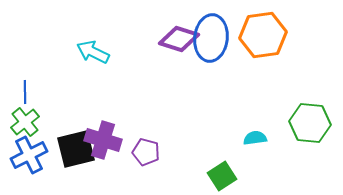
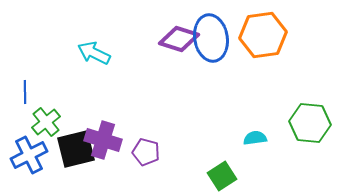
blue ellipse: rotated 15 degrees counterclockwise
cyan arrow: moved 1 px right, 1 px down
green cross: moved 21 px right
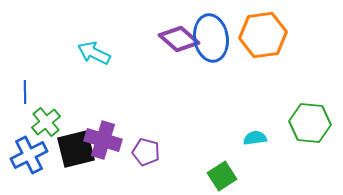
purple diamond: rotated 24 degrees clockwise
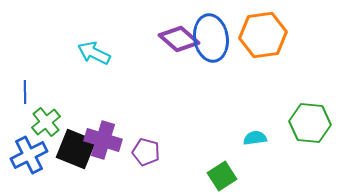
black square: rotated 36 degrees clockwise
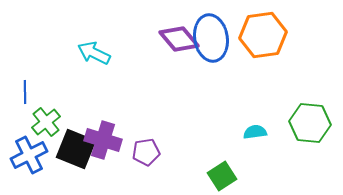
purple diamond: rotated 9 degrees clockwise
cyan semicircle: moved 6 px up
purple pentagon: rotated 24 degrees counterclockwise
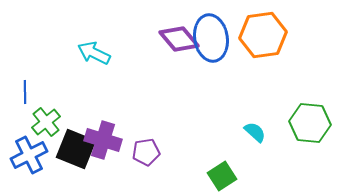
cyan semicircle: rotated 50 degrees clockwise
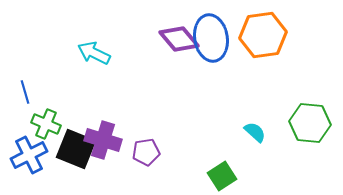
blue line: rotated 15 degrees counterclockwise
green cross: moved 2 px down; rotated 28 degrees counterclockwise
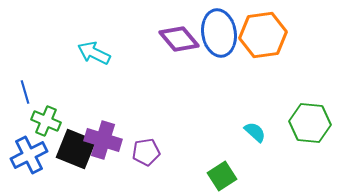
blue ellipse: moved 8 px right, 5 px up
green cross: moved 3 px up
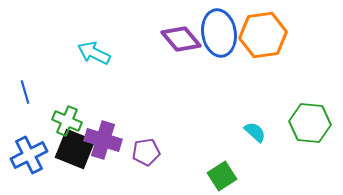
purple diamond: moved 2 px right
green cross: moved 21 px right
black square: moved 1 px left
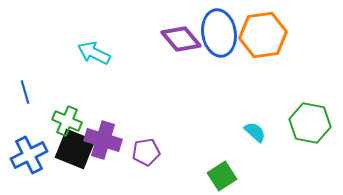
green hexagon: rotated 6 degrees clockwise
